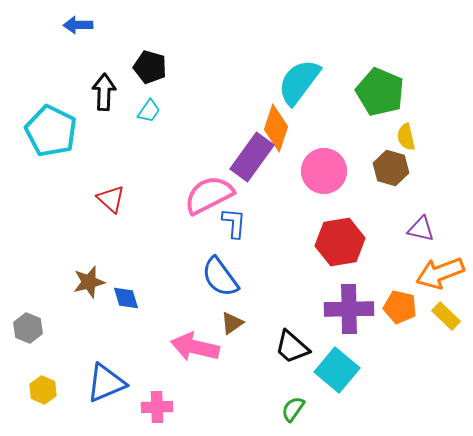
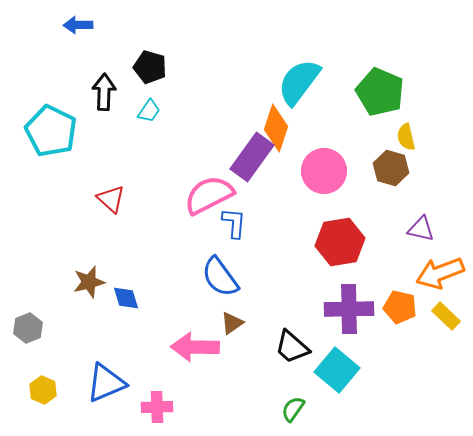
gray hexagon: rotated 16 degrees clockwise
pink arrow: rotated 12 degrees counterclockwise
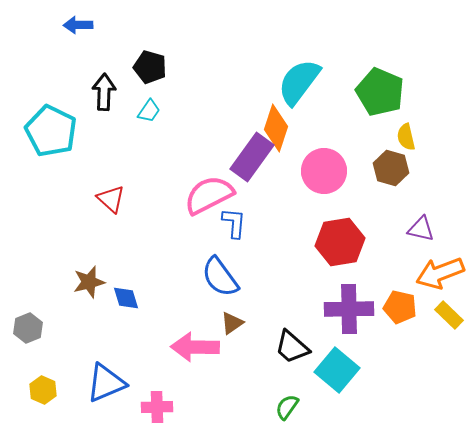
yellow rectangle: moved 3 px right, 1 px up
green semicircle: moved 6 px left, 2 px up
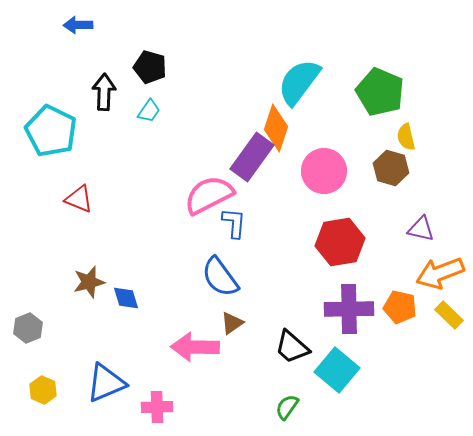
red triangle: moved 32 px left; rotated 20 degrees counterclockwise
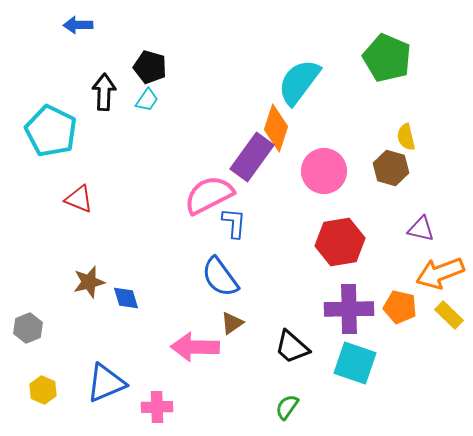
green pentagon: moved 7 px right, 34 px up
cyan trapezoid: moved 2 px left, 11 px up
cyan square: moved 18 px right, 7 px up; rotated 21 degrees counterclockwise
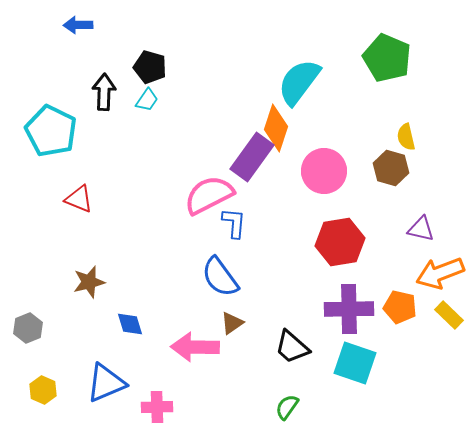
blue diamond: moved 4 px right, 26 px down
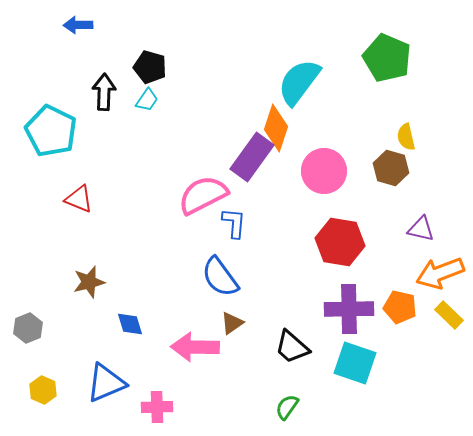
pink semicircle: moved 6 px left
red hexagon: rotated 18 degrees clockwise
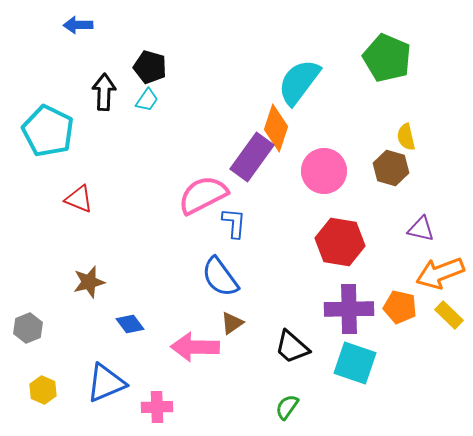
cyan pentagon: moved 3 px left
blue diamond: rotated 20 degrees counterclockwise
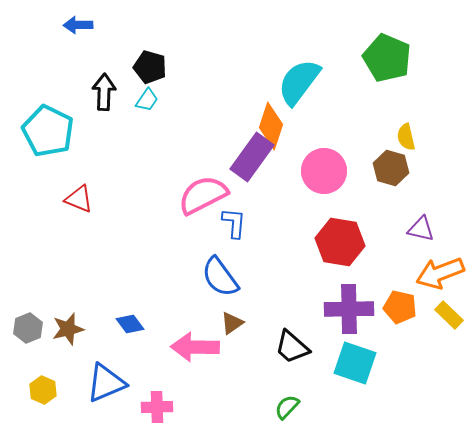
orange diamond: moved 5 px left, 2 px up
brown star: moved 21 px left, 47 px down
green semicircle: rotated 8 degrees clockwise
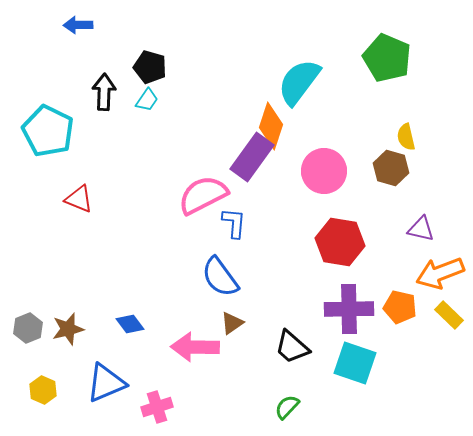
pink cross: rotated 16 degrees counterclockwise
